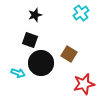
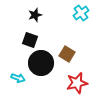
brown square: moved 2 px left
cyan arrow: moved 5 px down
red star: moved 7 px left, 1 px up
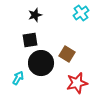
black square: rotated 28 degrees counterclockwise
cyan arrow: rotated 80 degrees counterclockwise
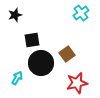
black star: moved 20 px left
black square: moved 2 px right
brown square: rotated 21 degrees clockwise
cyan arrow: moved 1 px left
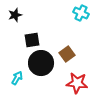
cyan cross: rotated 28 degrees counterclockwise
red star: rotated 20 degrees clockwise
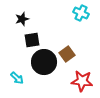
black star: moved 7 px right, 4 px down
black circle: moved 3 px right, 1 px up
cyan arrow: rotated 104 degrees clockwise
red star: moved 5 px right, 2 px up
